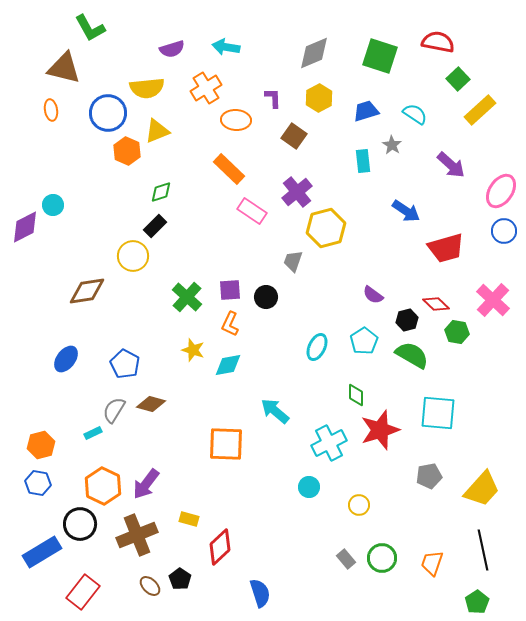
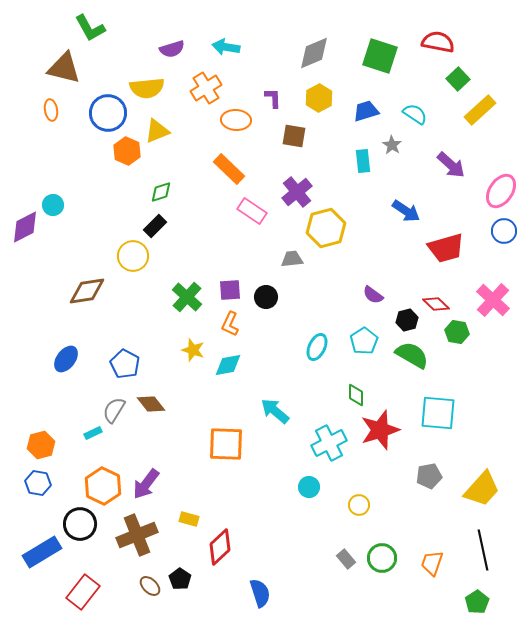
brown square at (294, 136): rotated 25 degrees counterclockwise
gray trapezoid at (293, 261): moved 1 px left, 2 px up; rotated 65 degrees clockwise
brown diamond at (151, 404): rotated 36 degrees clockwise
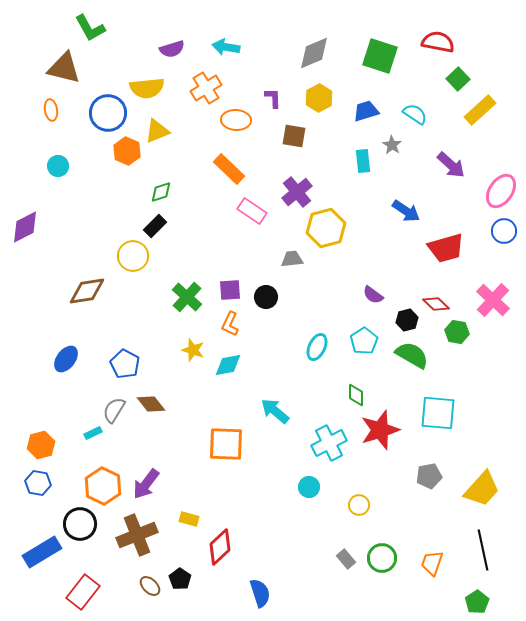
cyan circle at (53, 205): moved 5 px right, 39 px up
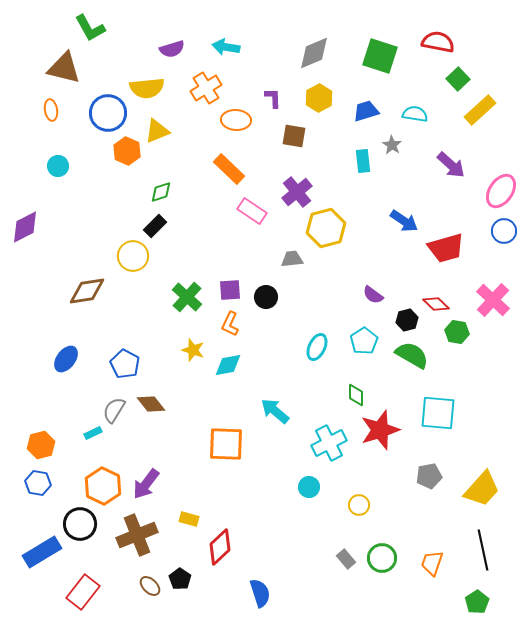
cyan semicircle at (415, 114): rotated 25 degrees counterclockwise
blue arrow at (406, 211): moved 2 px left, 10 px down
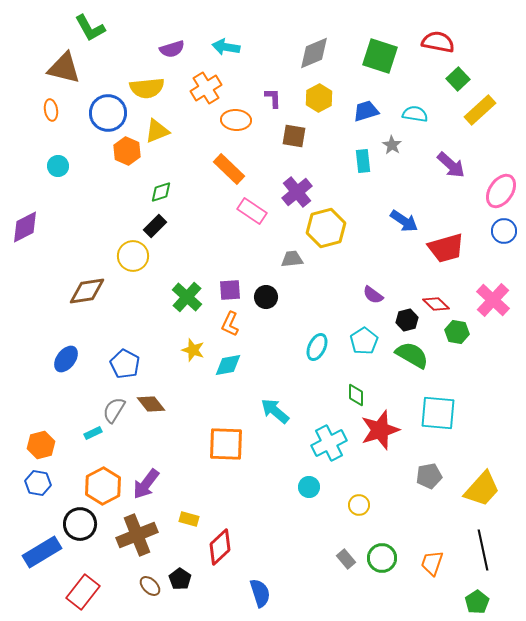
orange hexagon at (103, 486): rotated 6 degrees clockwise
